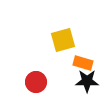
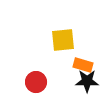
yellow square: rotated 10 degrees clockwise
orange rectangle: moved 2 px down
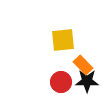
orange rectangle: rotated 30 degrees clockwise
red circle: moved 25 px right
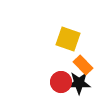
yellow square: moved 5 px right, 1 px up; rotated 25 degrees clockwise
black star: moved 8 px left, 2 px down
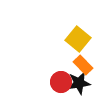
yellow square: moved 10 px right; rotated 20 degrees clockwise
black star: rotated 10 degrees counterclockwise
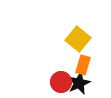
orange rectangle: rotated 60 degrees clockwise
black star: rotated 15 degrees counterclockwise
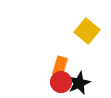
yellow square: moved 9 px right, 8 px up
orange rectangle: moved 23 px left, 1 px down
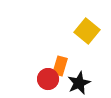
red circle: moved 13 px left, 3 px up
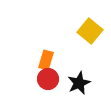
yellow square: moved 3 px right
orange rectangle: moved 14 px left, 6 px up
